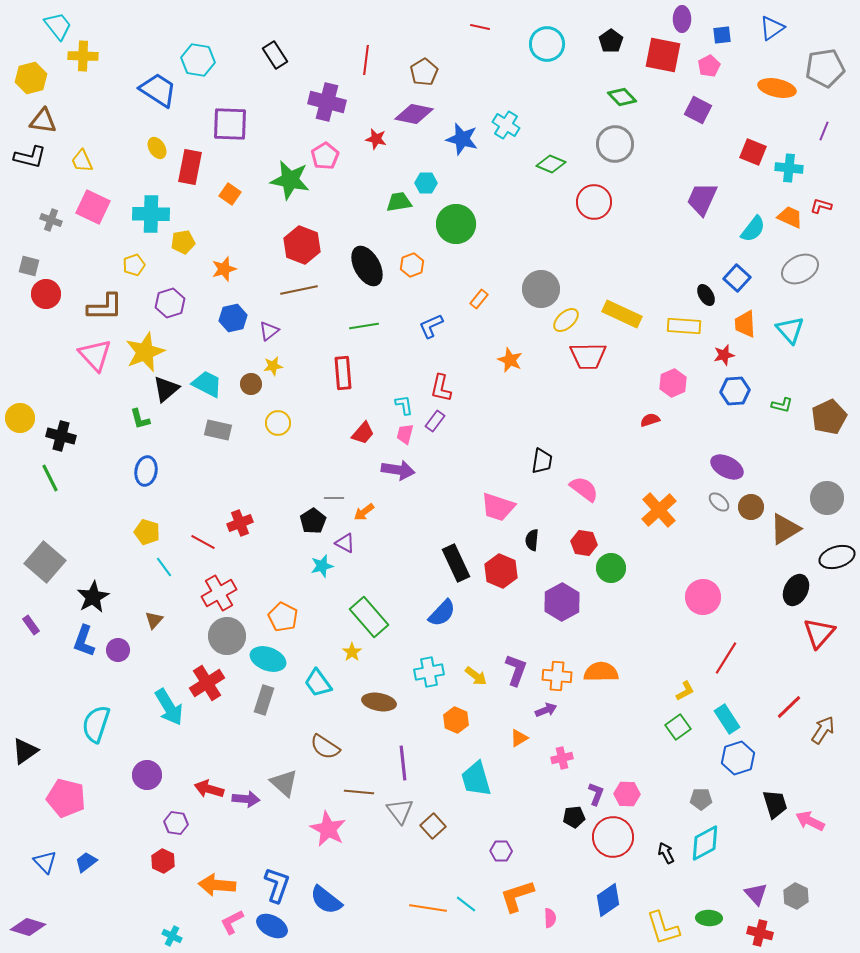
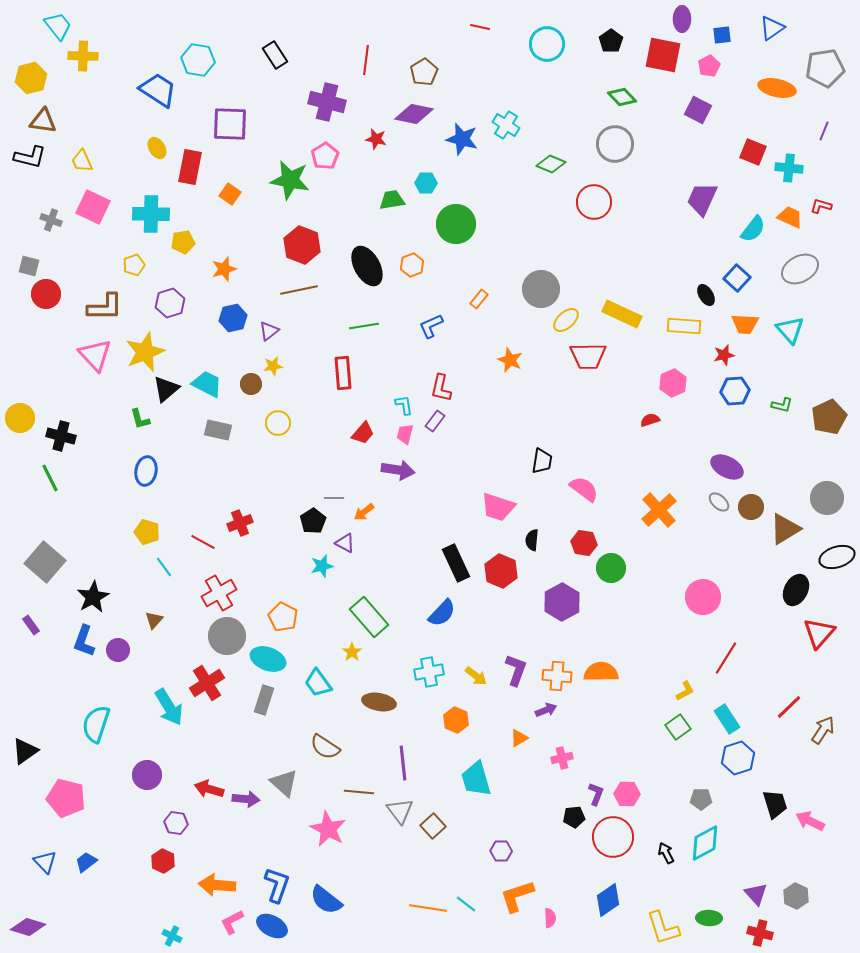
green trapezoid at (399, 202): moved 7 px left, 2 px up
orange trapezoid at (745, 324): rotated 84 degrees counterclockwise
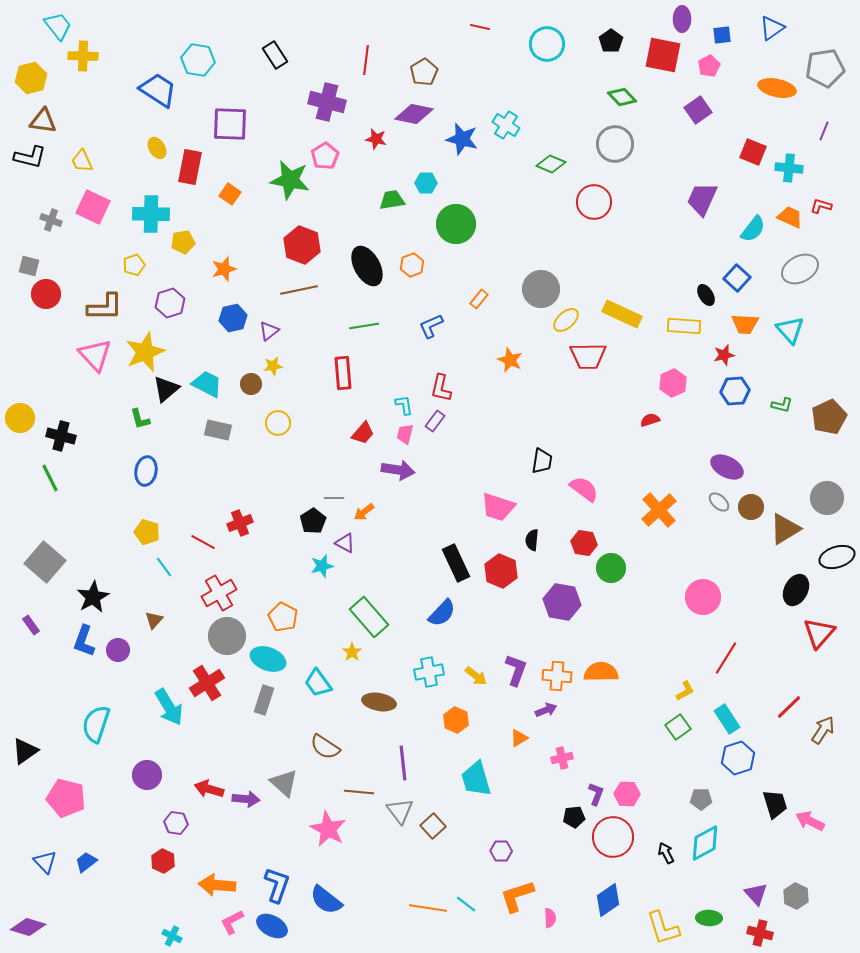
purple square at (698, 110): rotated 28 degrees clockwise
purple hexagon at (562, 602): rotated 21 degrees counterclockwise
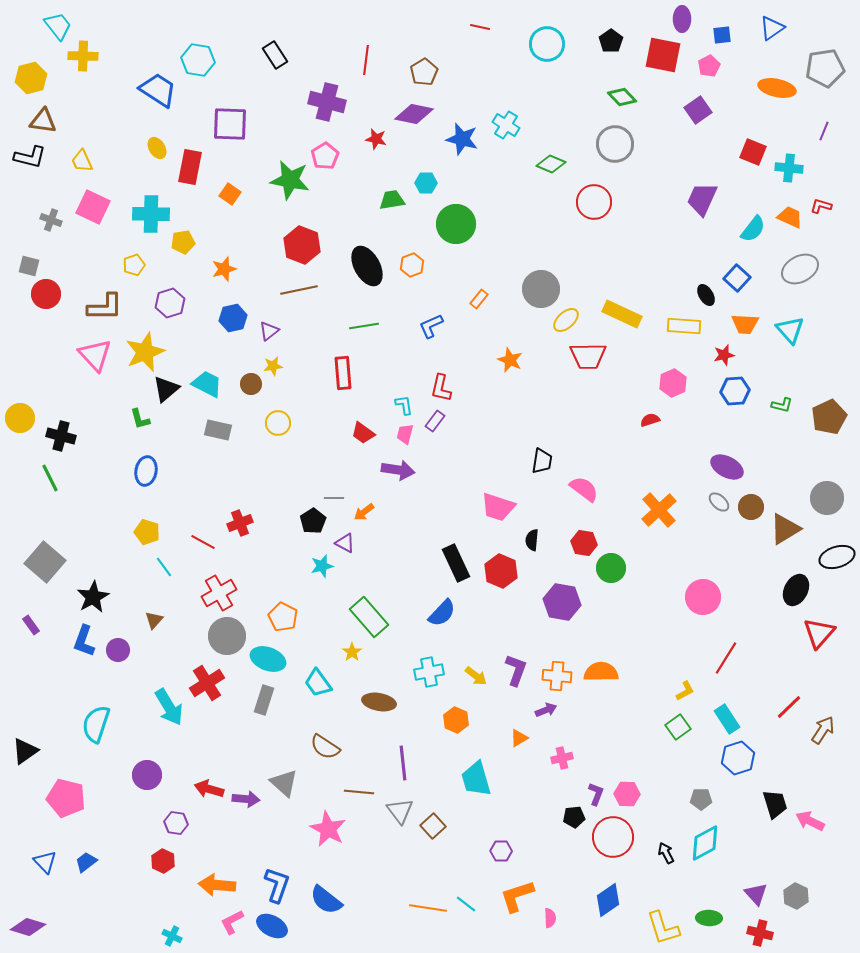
red trapezoid at (363, 433): rotated 85 degrees clockwise
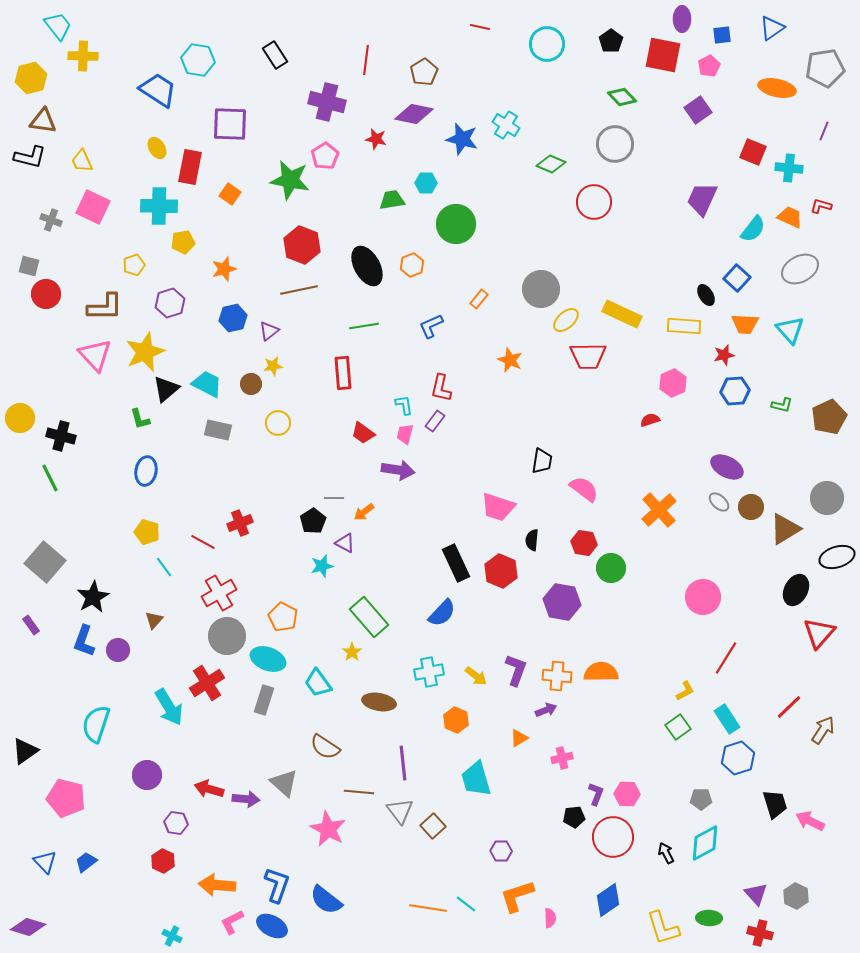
cyan cross at (151, 214): moved 8 px right, 8 px up
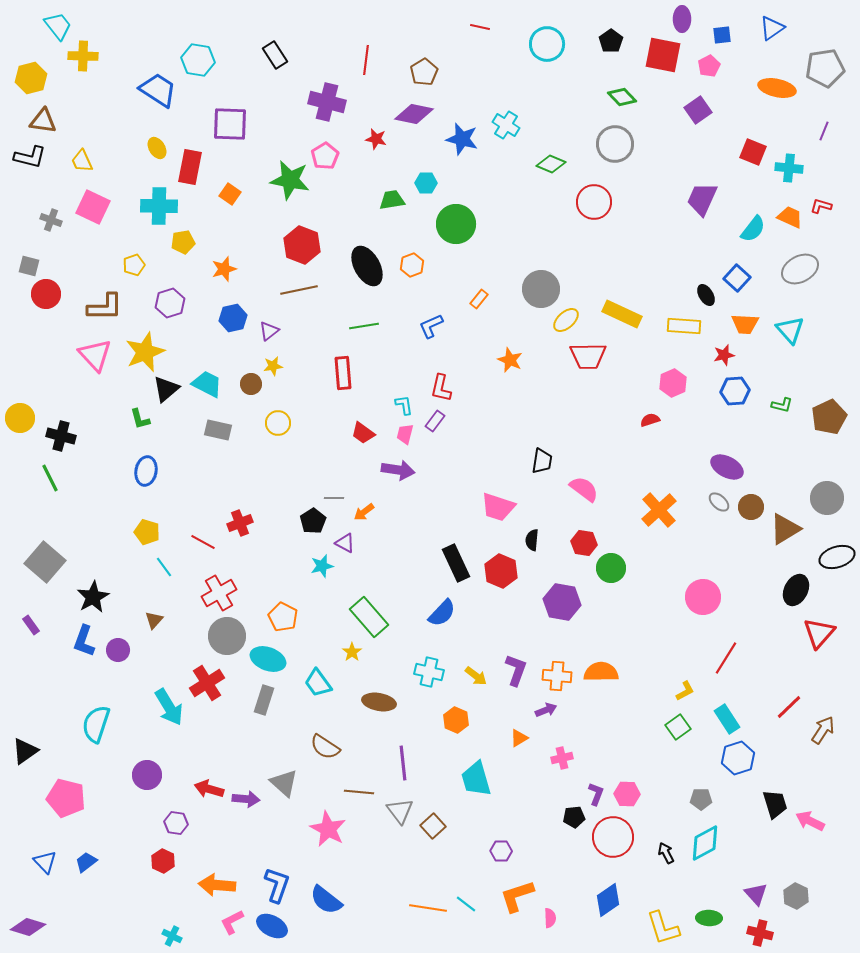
cyan cross at (429, 672): rotated 24 degrees clockwise
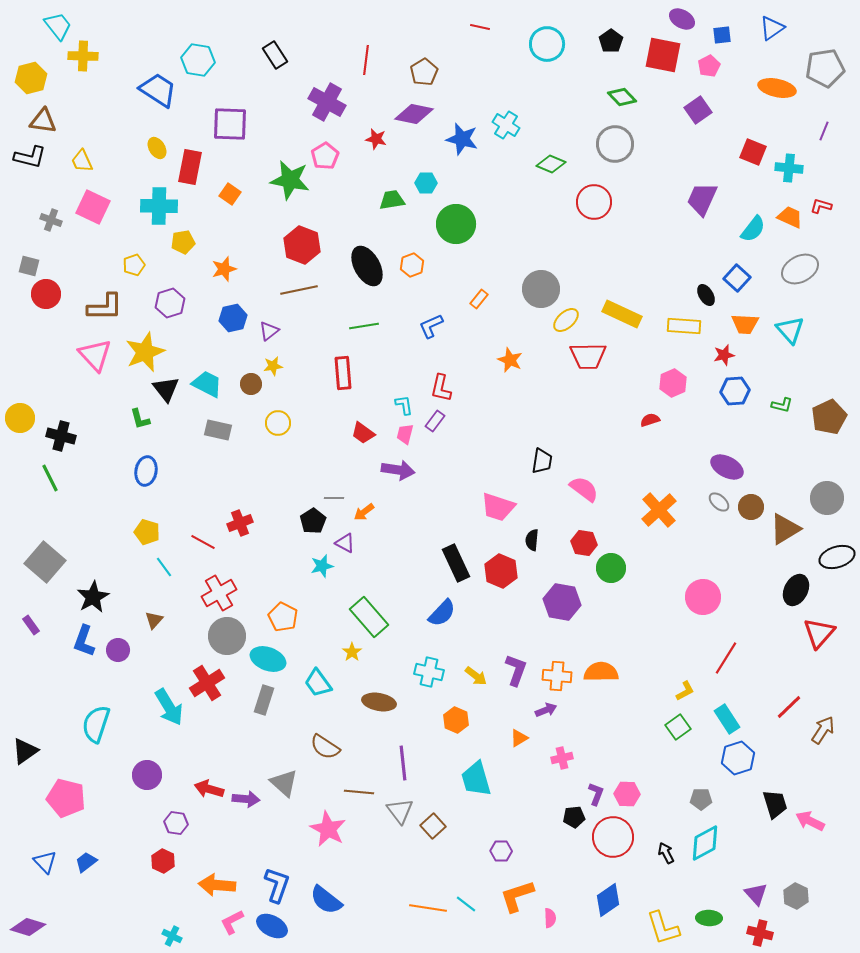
purple ellipse at (682, 19): rotated 60 degrees counterclockwise
purple cross at (327, 102): rotated 15 degrees clockwise
black triangle at (166, 389): rotated 28 degrees counterclockwise
